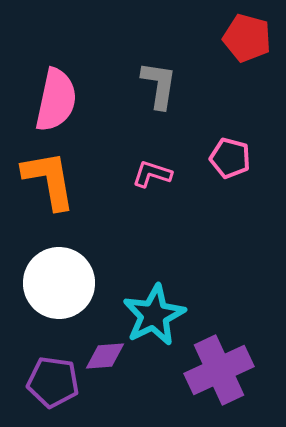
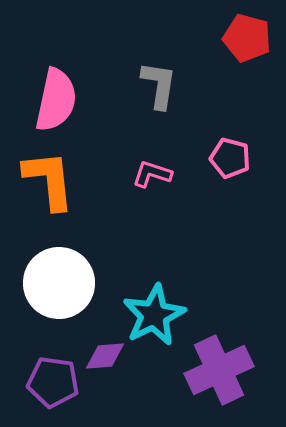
orange L-shape: rotated 4 degrees clockwise
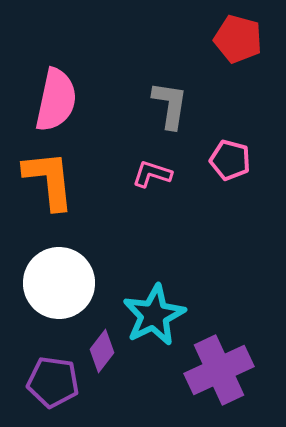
red pentagon: moved 9 px left, 1 px down
gray L-shape: moved 11 px right, 20 px down
pink pentagon: moved 2 px down
purple diamond: moved 3 px left, 5 px up; rotated 48 degrees counterclockwise
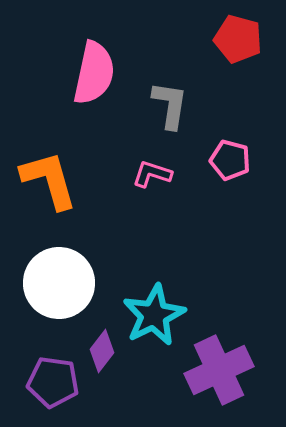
pink semicircle: moved 38 px right, 27 px up
orange L-shape: rotated 10 degrees counterclockwise
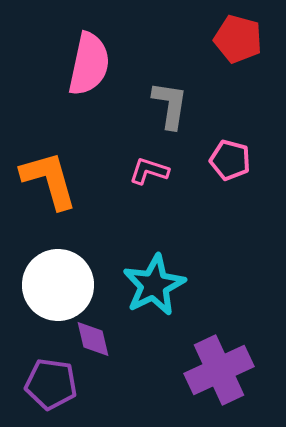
pink semicircle: moved 5 px left, 9 px up
pink L-shape: moved 3 px left, 3 px up
white circle: moved 1 px left, 2 px down
cyan star: moved 30 px up
purple diamond: moved 9 px left, 12 px up; rotated 51 degrees counterclockwise
purple pentagon: moved 2 px left, 2 px down
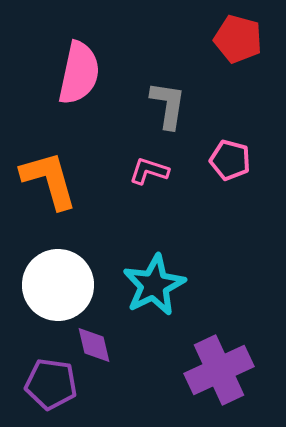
pink semicircle: moved 10 px left, 9 px down
gray L-shape: moved 2 px left
purple diamond: moved 1 px right, 6 px down
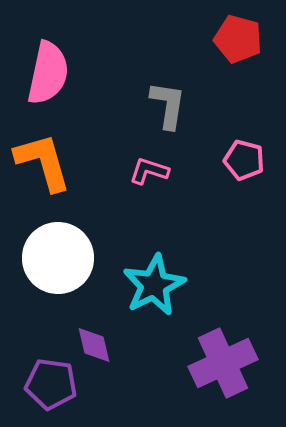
pink semicircle: moved 31 px left
pink pentagon: moved 14 px right
orange L-shape: moved 6 px left, 18 px up
white circle: moved 27 px up
purple cross: moved 4 px right, 7 px up
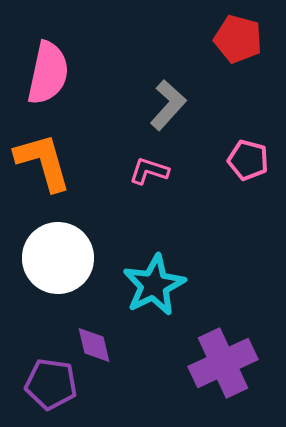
gray L-shape: rotated 33 degrees clockwise
pink pentagon: moved 4 px right
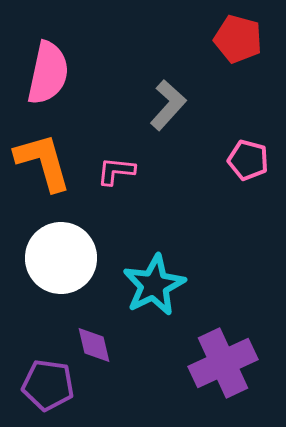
pink L-shape: moved 33 px left; rotated 12 degrees counterclockwise
white circle: moved 3 px right
purple pentagon: moved 3 px left, 1 px down
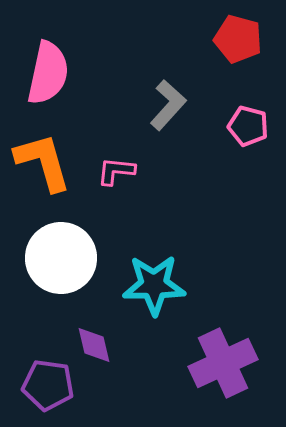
pink pentagon: moved 34 px up
cyan star: rotated 26 degrees clockwise
